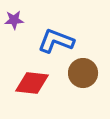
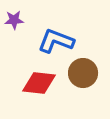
red diamond: moved 7 px right
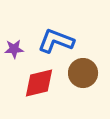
purple star: moved 29 px down
red diamond: rotated 20 degrees counterclockwise
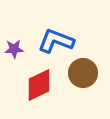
red diamond: moved 2 px down; rotated 12 degrees counterclockwise
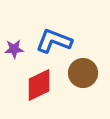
blue L-shape: moved 2 px left
